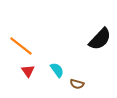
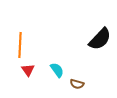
orange line: moved 1 px left, 1 px up; rotated 55 degrees clockwise
red triangle: moved 1 px up
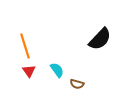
orange line: moved 5 px right, 1 px down; rotated 20 degrees counterclockwise
red triangle: moved 1 px right, 1 px down
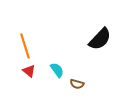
red triangle: rotated 16 degrees counterclockwise
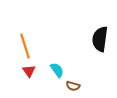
black semicircle: rotated 145 degrees clockwise
red triangle: rotated 16 degrees clockwise
brown semicircle: moved 4 px left, 2 px down
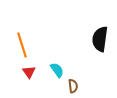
orange line: moved 3 px left, 1 px up
red triangle: moved 1 px down
brown semicircle: rotated 112 degrees counterclockwise
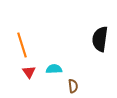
cyan semicircle: moved 3 px left, 1 px up; rotated 56 degrees counterclockwise
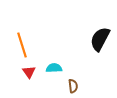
black semicircle: rotated 20 degrees clockwise
cyan semicircle: moved 1 px up
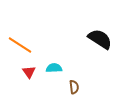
black semicircle: rotated 95 degrees clockwise
orange line: moved 2 px left; rotated 40 degrees counterclockwise
brown semicircle: moved 1 px right, 1 px down
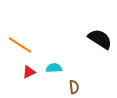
red triangle: rotated 40 degrees clockwise
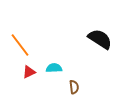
orange line: rotated 20 degrees clockwise
